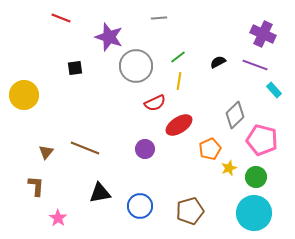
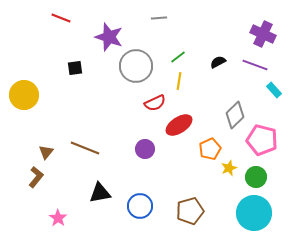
brown L-shape: moved 9 px up; rotated 35 degrees clockwise
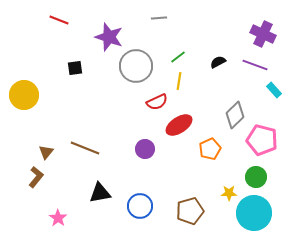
red line: moved 2 px left, 2 px down
red semicircle: moved 2 px right, 1 px up
yellow star: moved 25 px down; rotated 21 degrees clockwise
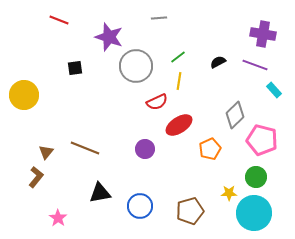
purple cross: rotated 15 degrees counterclockwise
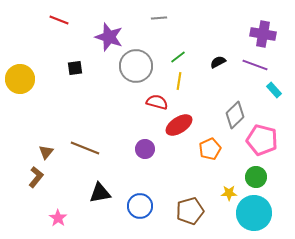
yellow circle: moved 4 px left, 16 px up
red semicircle: rotated 140 degrees counterclockwise
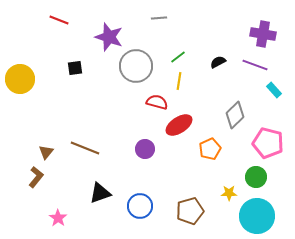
pink pentagon: moved 6 px right, 3 px down
black triangle: rotated 10 degrees counterclockwise
cyan circle: moved 3 px right, 3 px down
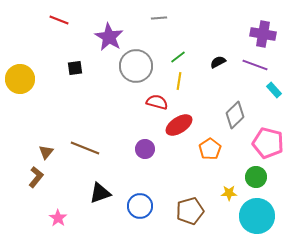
purple star: rotated 12 degrees clockwise
orange pentagon: rotated 10 degrees counterclockwise
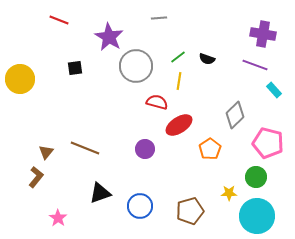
black semicircle: moved 11 px left, 3 px up; rotated 133 degrees counterclockwise
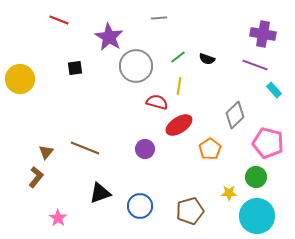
yellow line: moved 5 px down
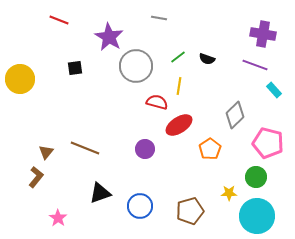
gray line: rotated 14 degrees clockwise
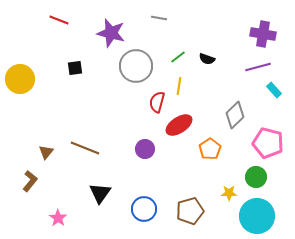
purple star: moved 2 px right, 4 px up; rotated 16 degrees counterclockwise
purple line: moved 3 px right, 2 px down; rotated 35 degrees counterclockwise
red semicircle: rotated 90 degrees counterclockwise
brown L-shape: moved 6 px left, 4 px down
black triangle: rotated 35 degrees counterclockwise
blue circle: moved 4 px right, 3 px down
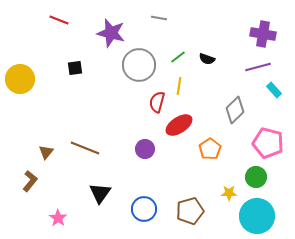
gray circle: moved 3 px right, 1 px up
gray diamond: moved 5 px up
